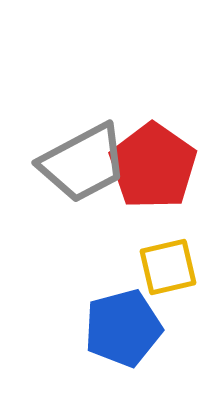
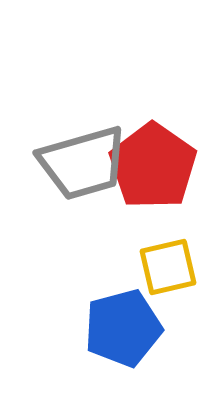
gray trapezoid: rotated 12 degrees clockwise
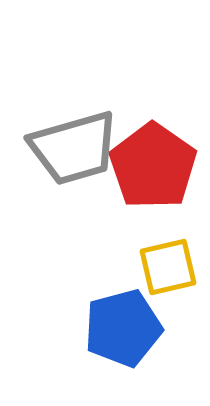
gray trapezoid: moved 9 px left, 15 px up
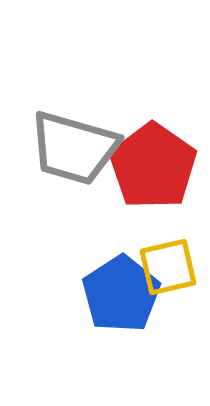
gray trapezoid: rotated 32 degrees clockwise
blue pentagon: moved 2 px left, 34 px up; rotated 18 degrees counterclockwise
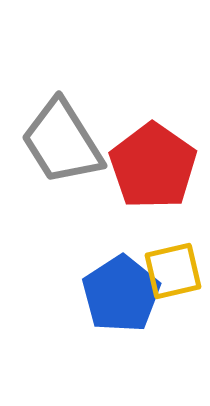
gray trapezoid: moved 12 px left, 6 px up; rotated 42 degrees clockwise
yellow square: moved 5 px right, 4 px down
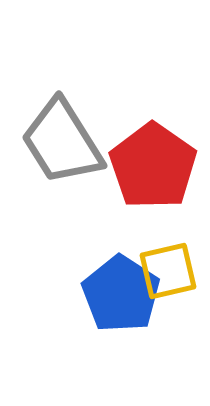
yellow square: moved 5 px left
blue pentagon: rotated 6 degrees counterclockwise
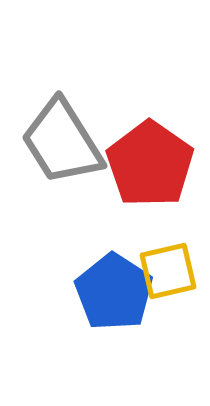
red pentagon: moved 3 px left, 2 px up
blue pentagon: moved 7 px left, 2 px up
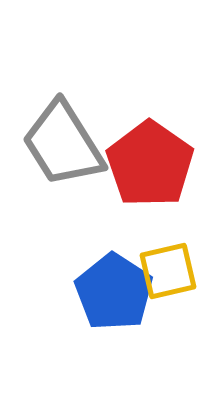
gray trapezoid: moved 1 px right, 2 px down
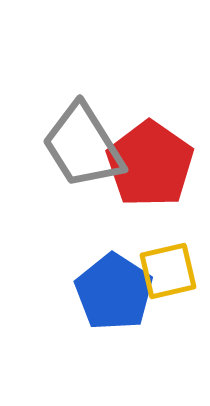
gray trapezoid: moved 20 px right, 2 px down
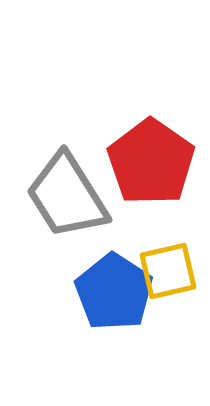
gray trapezoid: moved 16 px left, 50 px down
red pentagon: moved 1 px right, 2 px up
